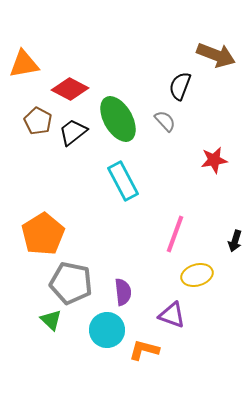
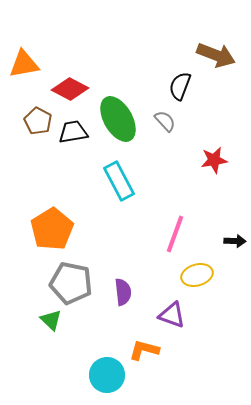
black trapezoid: rotated 28 degrees clockwise
cyan rectangle: moved 4 px left
orange pentagon: moved 9 px right, 5 px up
black arrow: rotated 105 degrees counterclockwise
cyan circle: moved 45 px down
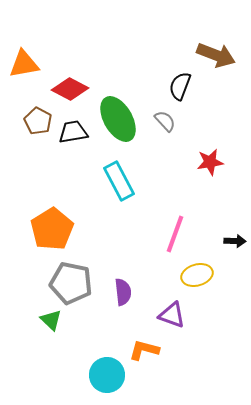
red star: moved 4 px left, 2 px down
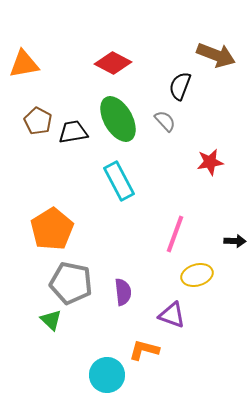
red diamond: moved 43 px right, 26 px up
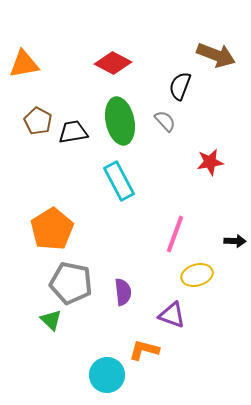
green ellipse: moved 2 px right, 2 px down; rotated 18 degrees clockwise
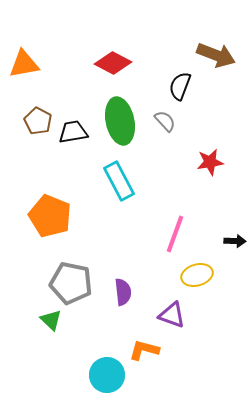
orange pentagon: moved 2 px left, 13 px up; rotated 18 degrees counterclockwise
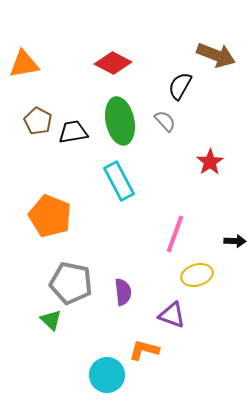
black semicircle: rotated 8 degrees clockwise
red star: rotated 24 degrees counterclockwise
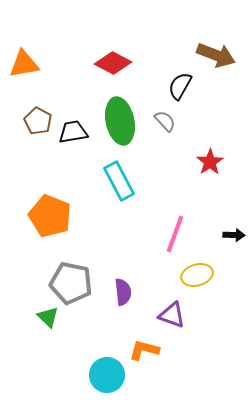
black arrow: moved 1 px left, 6 px up
green triangle: moved 3 px left, 3 px up
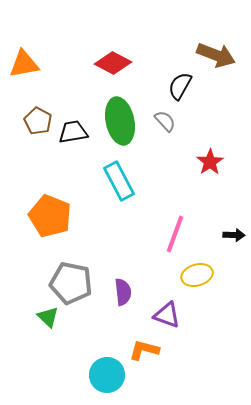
purple triangle: moved 5 px left
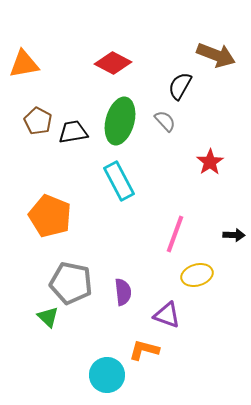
green ellipse: rotated 27 degrees clockwise
